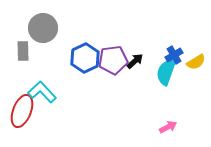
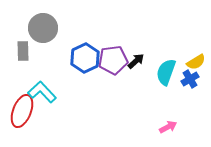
blue cross: moved 16 px right, 24 px down
black arrow: moved 1 px right
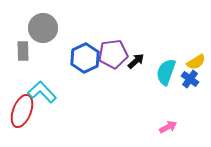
purple pentagon: moved 6 px up
blue cross: rotated 24 degrees counterclockwise
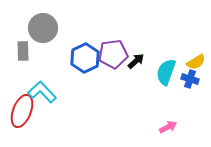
blue cross: rotated 18 degrees counterclockwise
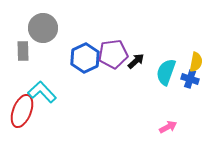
yellow semicircle: rotated 48 degrees counterclockwise
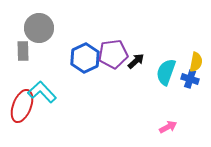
gray circle: moved 4 px left
red ellipse: moved 5 px up
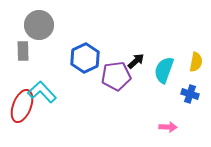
gray circle: moved 3 px up
purple pentagon: moved 3 px right, 22 px down
cyan semicircle: moved 2 px left, 2 px up
blue cross: moved 15 px down
pink arrow: rotated 30 degrees clockwise
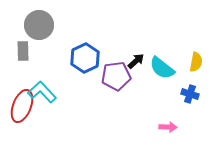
cyan semicircle: moved 2 px left, 2 px up; rotated 72 degrees counterclockwise
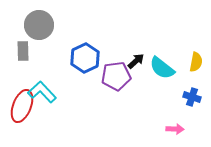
blue cross: moved 2 px right, 3 px down
pink arrow: moved 7 px right, 2 px down
